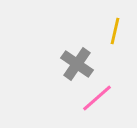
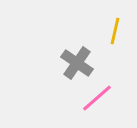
gray cross: moved 1 px up
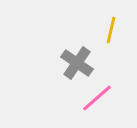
yellow line: moved 4 px left, 1 px up
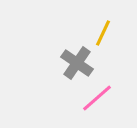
yellow line: moved 8 px left, 3 px down; rotated 12 degrees clockwise
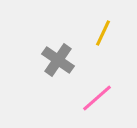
gray cross: moved 19 px left, 3 px up
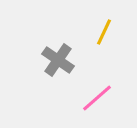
yellow line: moved 1 px right, 1 px up
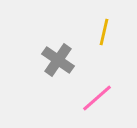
yellow line: rotated 12 degrees counterclockwise
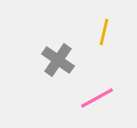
pink line: rotated 12 degrees clockwise
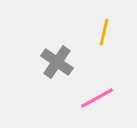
gray cross: moved 1 px left, 2 px down
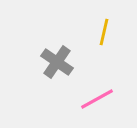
pink line: moved 1 px down
